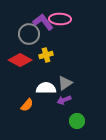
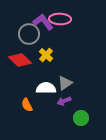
yellow cross: rotated 32 degrees counterclockwise
red diamond: rotated 15 degrees clockwise
purple arrow: moved 1 px down
orange semicircle: rotated 112 degrees clockwise
green circle: moved 4 px right, 3 px up
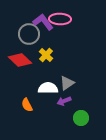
gray triangle: moved 2 px right
white semicircle: moved 2 px right
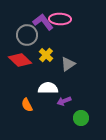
gray circle: moved 2 px left, 1 px down
gray triangle: moved 1 px right, 19 px up
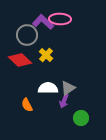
purple L-shape: rotated 10 degrees counterclockwise
gray triangle: moved 24 px down
purple arrow: rotated 48 degrees counterclockwise
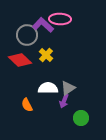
purple L-shape: moved 3 px down
